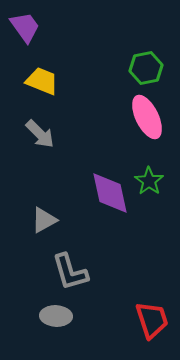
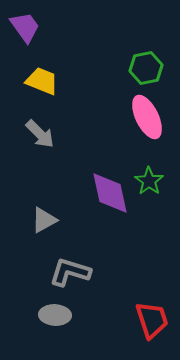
gray L-shape: rotated 123 degrees clockwise
gray ellipse: moved 1 px left, 1 px up
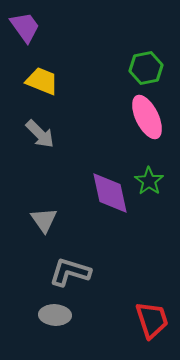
gray triangle: rotated 36 degrees counterclockwise
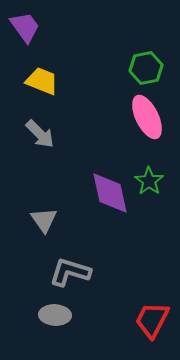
red trapezoid: rotated 135 degrees counterclockwise
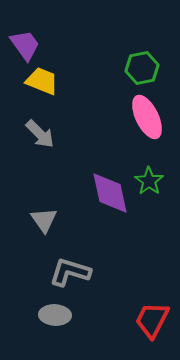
purple trapezoid: moved 18 px down
green hexagon: moved 4 px left
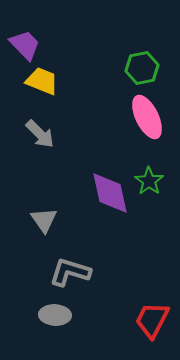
purple trapezoid: rotated 8 degrees counterclockwise
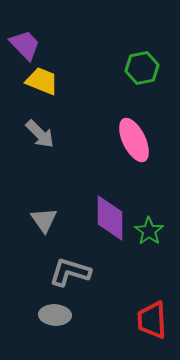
pink ellipse: moved 13 px left, 23 px down
green star: moved 50 px down
purple diamond: moved 25 px down; rotated 12 degrees clockwise
red trapezoid: rotated 30 degrees counterclockwise
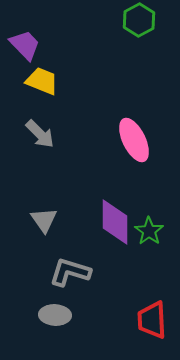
green hexagon: moved 3 px left, 48 px up; rotated 16 degrees counterclockwise
purple diamond: moved 5 px right, 4 px down
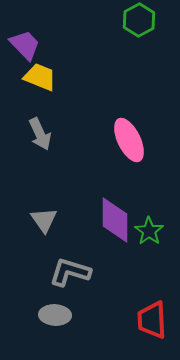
yellow trapezoid: moved 2 px left, 4 px up
gray arrow: rotated 20 degrees clockwise
pink ellipse: moved 5 px left
purple diamond: moved 2 px up
